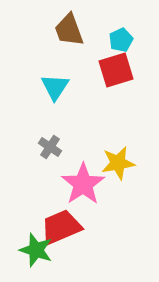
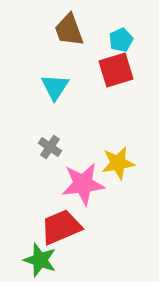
pink star: rotated 27 degrees clockwise
green star: moved 4 px right, 10 px down
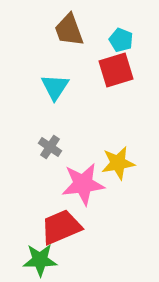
cyan pentagon: rotated 25 degrees counterclockwise
green star: rotated 20 degrees counterclockwise
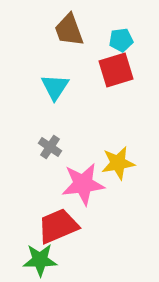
cyan pentagon: rotated 30 degrees counterclockwise
red trapezoid: moved 3 px left, 1 px up
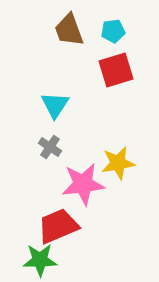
cyan pentagon: moved 8 px left, 9 px up
cyan triangle: moved 18 px down
